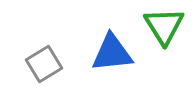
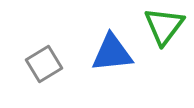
green triangle: rotated 9 degrees clockwise
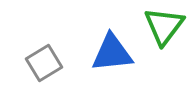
gray square: moved 1 px up
